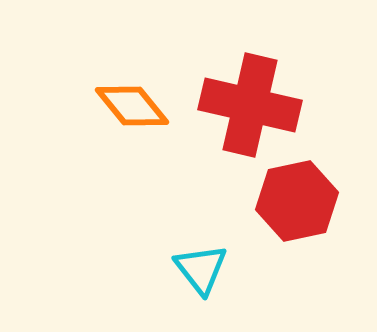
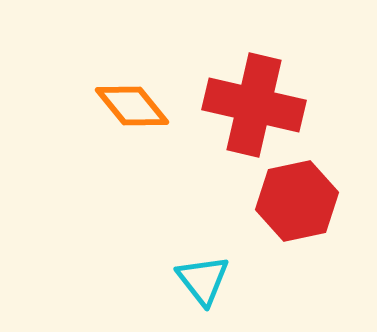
red cross: moved 4 px right
cyan triangle: moved 2 px right, 11 px down
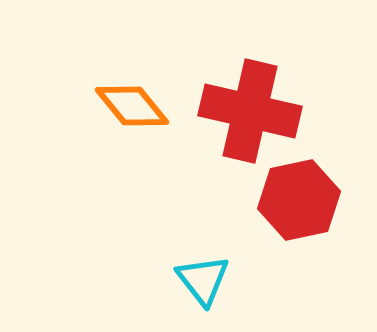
red cross: moved 4 px left, 6 px down
red hexagon: moved 2 px right, 1 px up
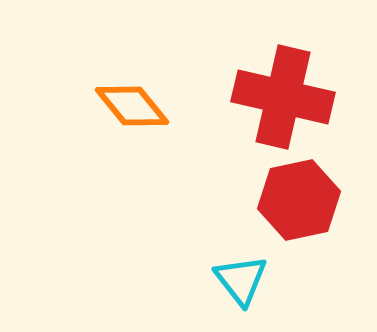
red cross: moved 33 px right, 14 px up
cyan triangle: moved 38 px right
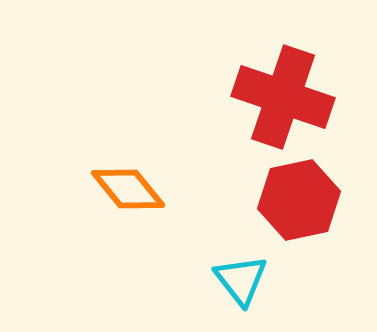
red cross: rotated 6 degrees clockwise
orange diamond: moved 4 px left, 83 px down
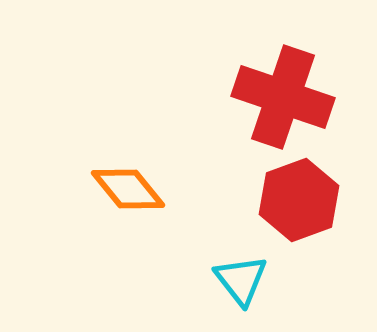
red hexagon: rotated 8 degrees counterclockwise
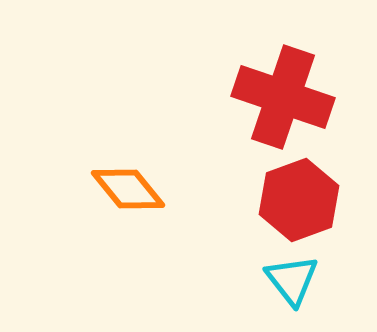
cyan triangle: moved 51 px right
